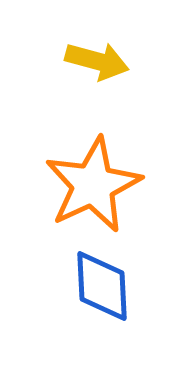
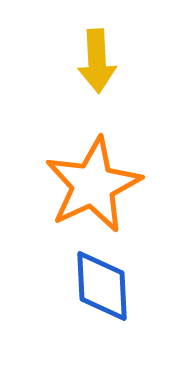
yellow arrow: rotated 72 degrees clockwise
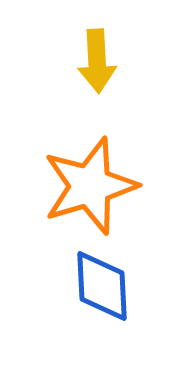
orange star: moved 3 px left, 1 px down; rotated 8 degrees clockwise
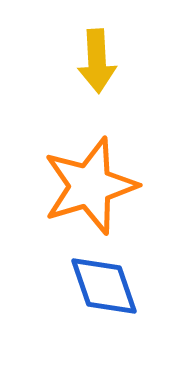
blue diamond: moved 2 px right; rotated 16 degrees counterclockwise
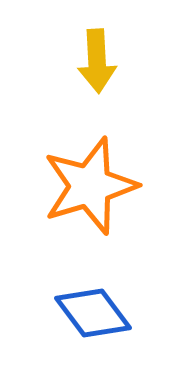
blue diamond: moved 11 px left, 27 px down; rotated 18 degrees counterclockwise
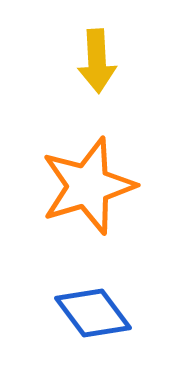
orange star: moved 2 px left
